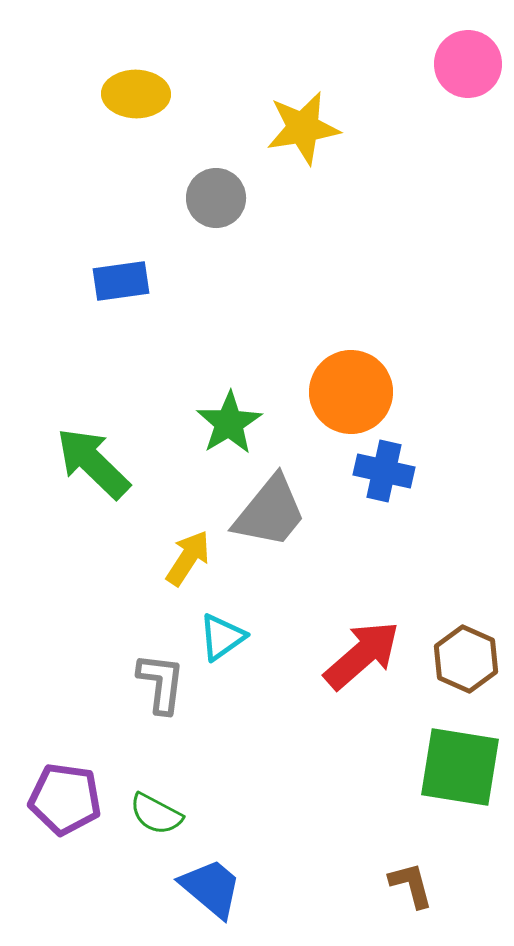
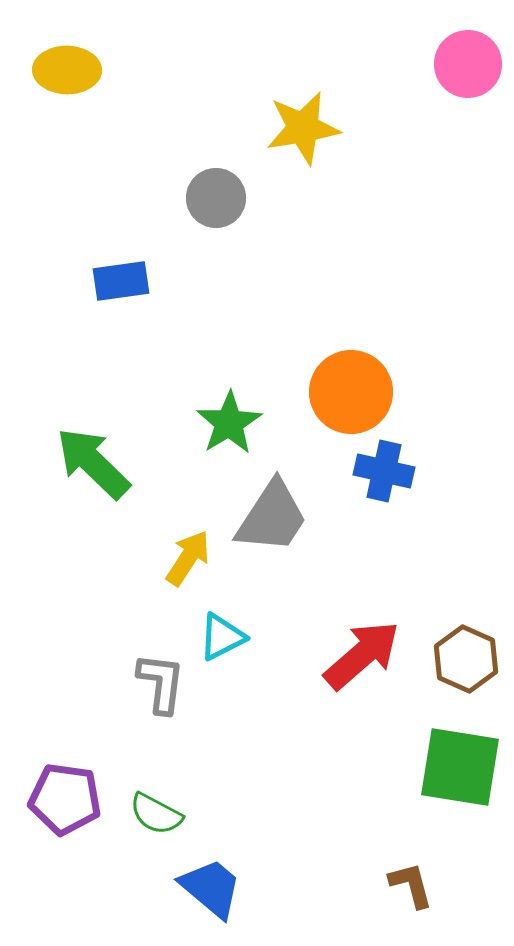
yellow ellipse: moved 69 px left, 24 px up
gray trapezoid: moved 2 px right, 5 px down; rotated 6 degrees counterclockwise
cyan triangle: rotated 8 degrees clockwise
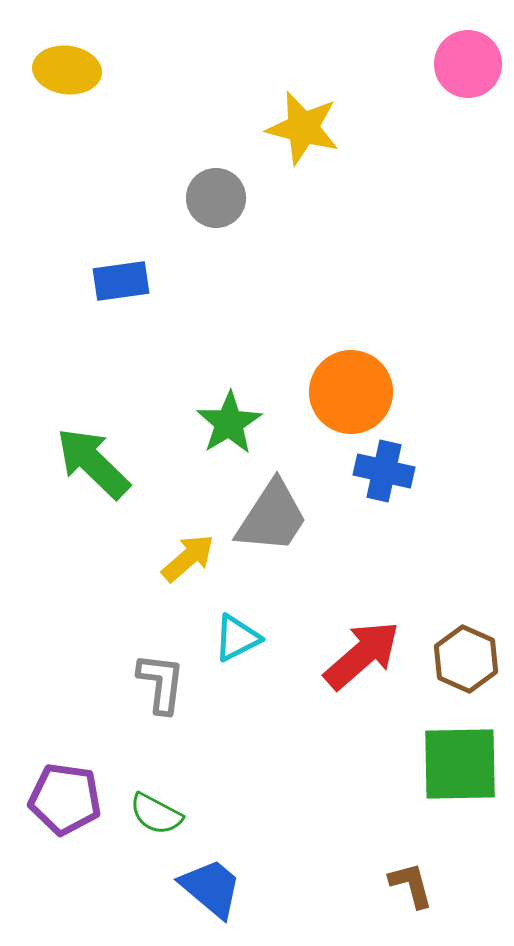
yellow ellipse: rotated 6 degrees clockwise
yellow star: rotated 24 degrees clockwise
yellow arrow: rotated 16 degrees clockwise
cyan triangle: moved 15 px right, 1 px down
green square: moved 3 px up; rotated 10 degrees counterclockwise
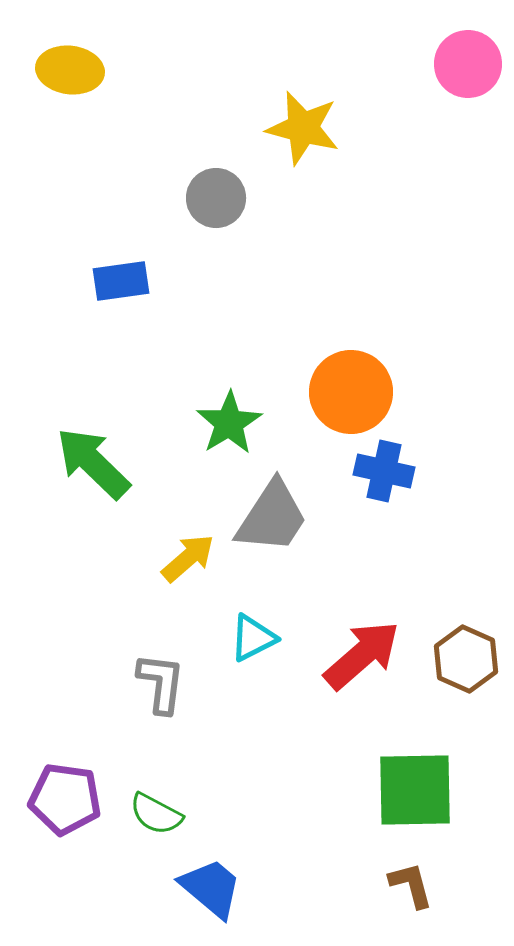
yellow ellipse: moved 3 px right
cyan triangle: moved 16 px right
green square: moved 45 px left, 26 px down
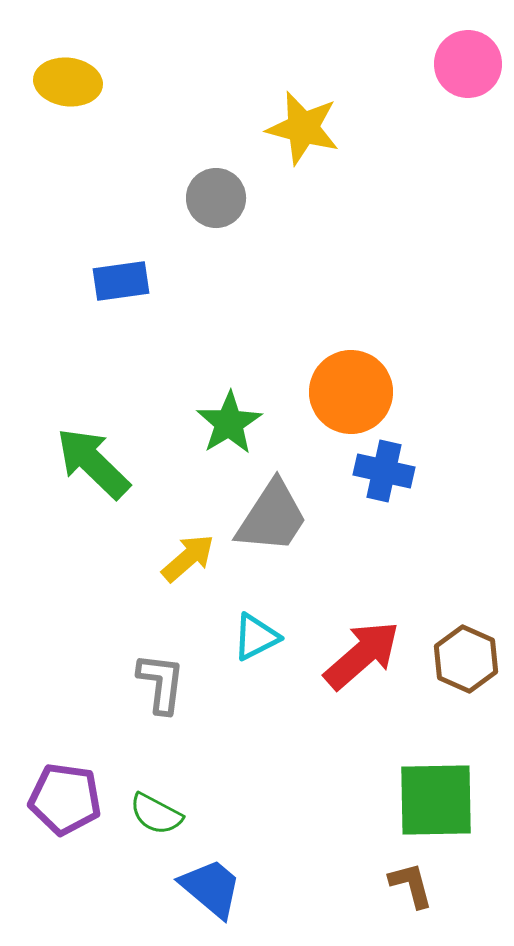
yellow ellipse: moved 2 px left, 12 px down
cyan triangle: moved 3 px right, 1 px up
green square: moved 21 px right, 10 px down
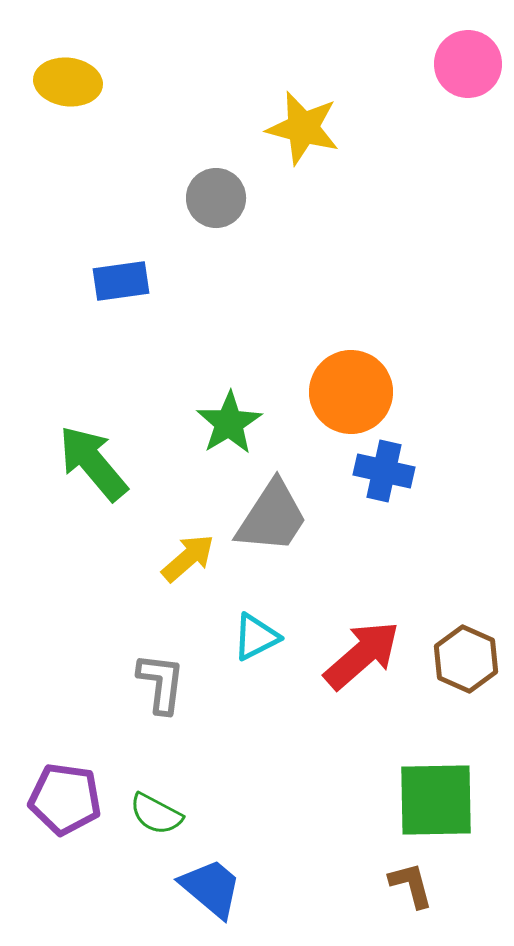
green arrow: rotated 6 degrees clockwise
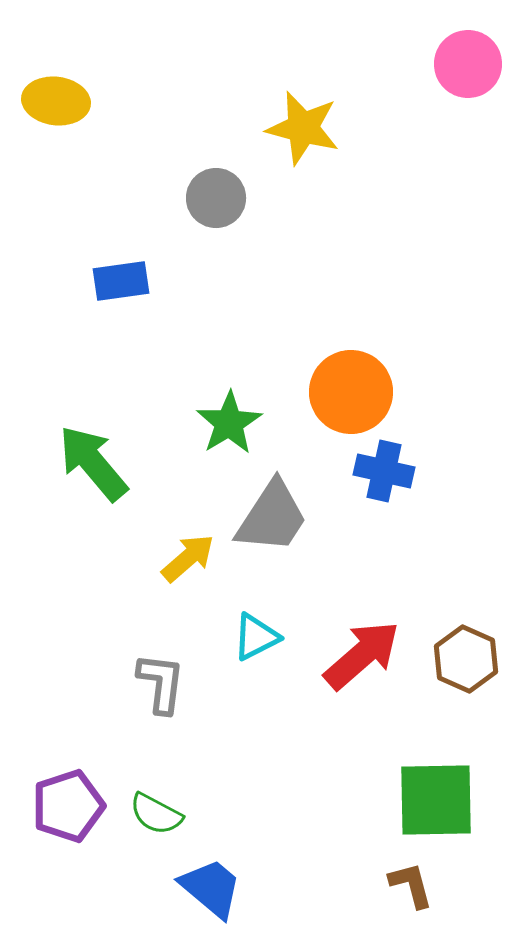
yellow ellipse: moved 12 px left, 19 px down
purple pentagon: moved 3 px right, 7 px down; rotated 26 degrees counterclockwise
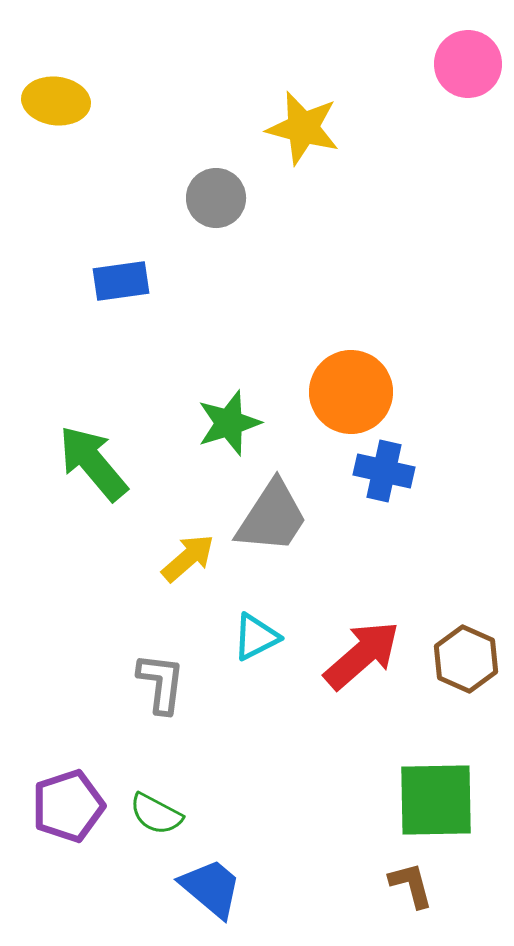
green star: rotated 14 degrees clockwise
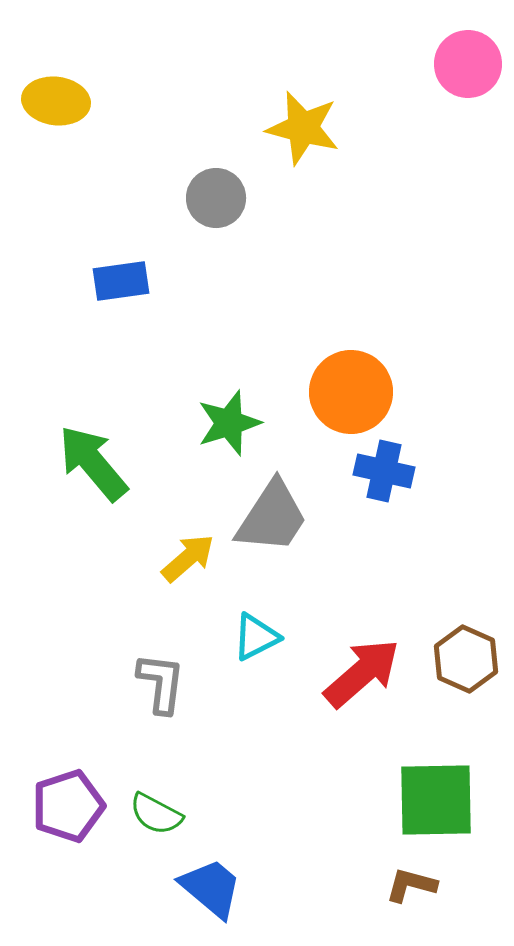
red arrow: moved 18 px down
brown L-shape: rotated 60 degrees counterclockwise
